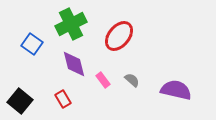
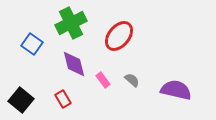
green cross: moved 1 px up
black square: moved 1 px right, 1 px up
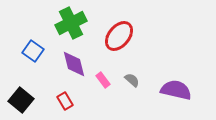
blue square: moved 1 px right, 7 px down
red rectangle: moved 2 px right, 2 px down
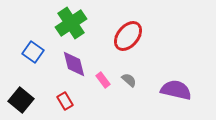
green cross: rotated 8 degrees counterclockwise
red ellipse: moved 9 px right
blue square: moved 1 px down
gray semicircle: moved 3 px left
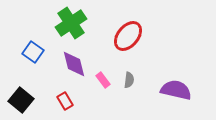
gray semicircle: rotated 56 degrees clockwise
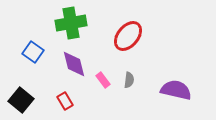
green cross: rotated 24 degrees clockwise
